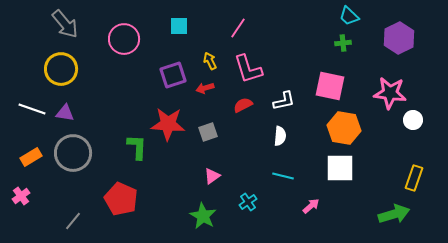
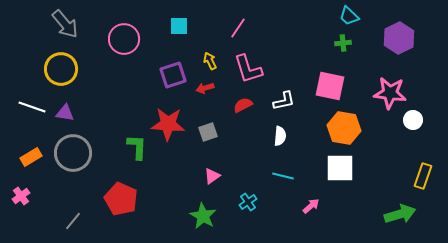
white line: moved 2 px up
yellow rectangle: moved 9 px right, 2 px up
green arrow: moved 6 px right
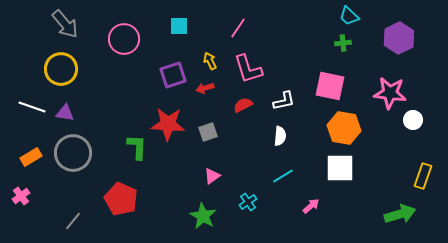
cyan line: rotated 45 degrees counterclockwise
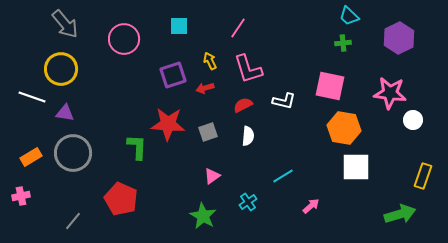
white L-shape: rotated 25 degrees clockwise
white line: moved 10 px up
white semicircle: moved 32 px left
white square: moved 16 px right, 1 px up
pink cross: rotated 24 degrees clockwise
